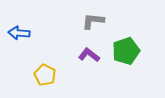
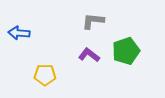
yellow pentagon: rotated 25 degrees counterclockwise
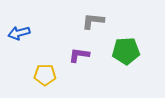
blue arrow: rotated 20 degrees counterclockwise
green pentagon: rotated 16 degrees clockwise
purple L-shape: moved 10 px left; rotated 30 degrees counterclockwise
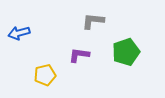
green pentagon: moved 1 px down; rotated 16 degrees counterclockwise
yellow pentagon: rotated 15 degrees counterclockwise
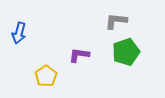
gray L-shape: moved 23 px right
blue arrow: rotated 60 degrees counterclockwise
yellow pentagon: moved 1 px right, 1 px down; rotated 20 degrees counterclockwise
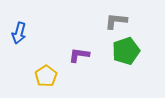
green pentagon: moved 1 px up
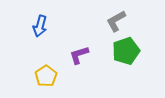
gray L-shape: rotated 35 degrees counterclockwise
blue arrow: moved 21 px right, 7 px up
purple L-shape: rotated 25 degrees counterclockwise
